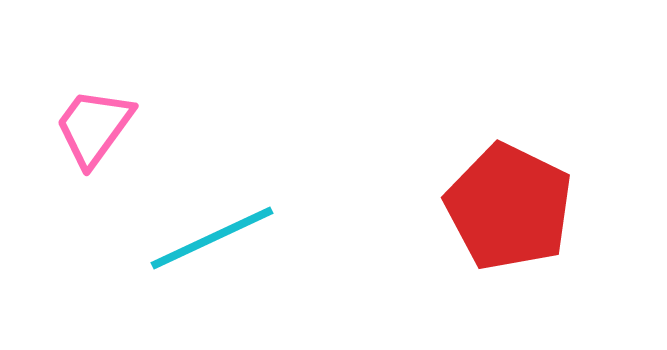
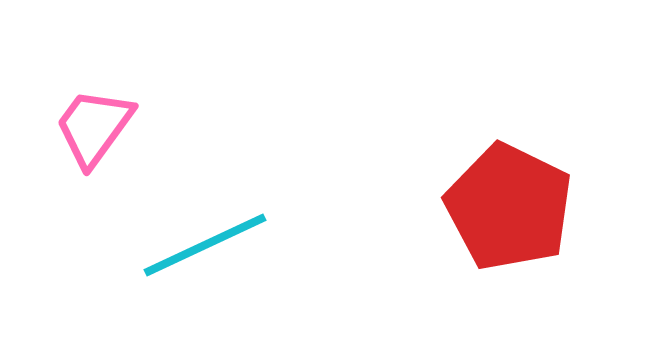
cyan line: moved 7 px left, 7 px down
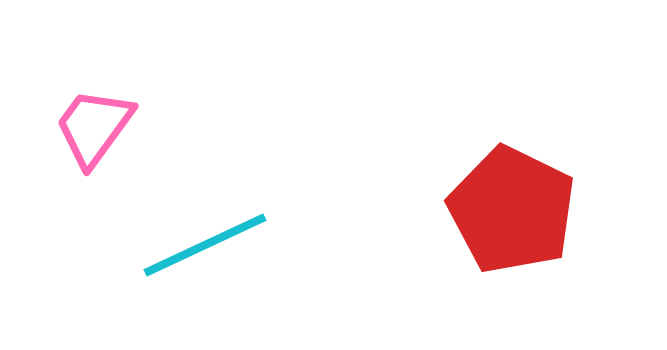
red pentagon: moved 3 px right, 3 px down
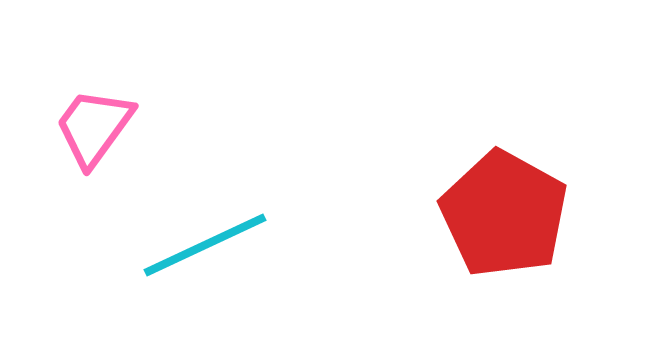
red pentagon: moved 8 px left, 4 px down; rotated 3 degrees clockwise
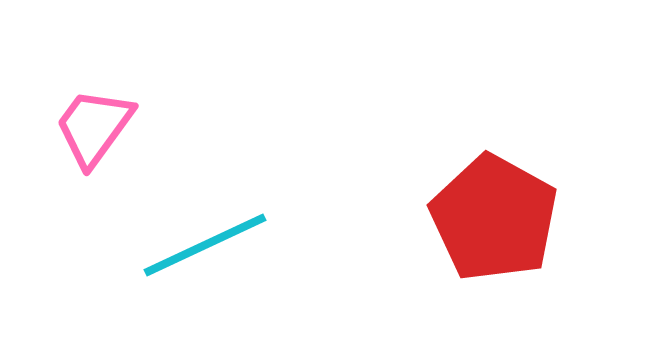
red pentagon: moved 10 px left, 4 px down
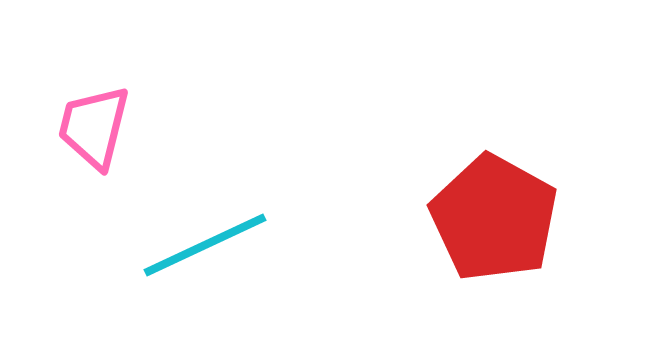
pink trapezoid: rotated 22 degrees counterclockwise
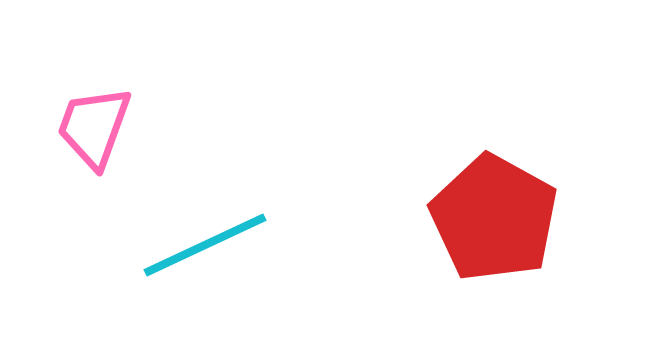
pink trapezoid: rotated 6 degrees clockwise
